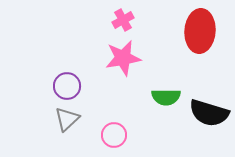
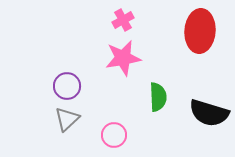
green semicircle: moved 8 px left; rotated 92 degrees counterclockwise
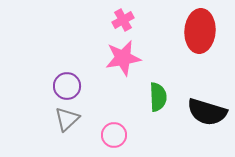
black semicircle: moved 2 px left, 1 px up
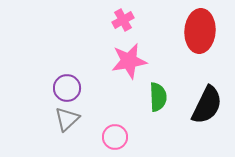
pink star: moved 6 px right, 3 px down
purple circle: moved 2 px down
black semicircle: moved 7 px up; rotated 81 degrees counterclockwise
pink circle: moved 1 px right, 2 px down
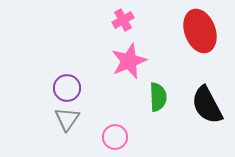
red ellipse: rotated 24 degrees counterclockwise
pink star: rotated 12 degrees counterclockwise
black semicircle: rotated 126 degrees clockwise
gray triangle: rotated 12 degrees counterclockwise
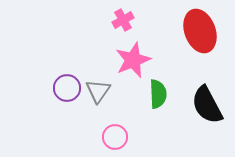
pink star: moved 4 px right, 1 px up
green semicircle: moved 3 px up
gray triangle: moved 31 px right, 28 px up
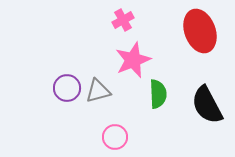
gray triangle: rotated 40 degrees clockwise
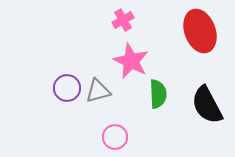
pink star: moved 2 px left, 1 px down; rotated 24 degrees counterclockwise
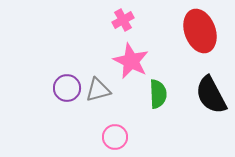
gray triangle: moved 1 px up
black semicircle: moved 4 px right, 10 px up
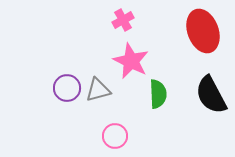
red ellipse: moved 3 px right
pink circle: moved 1 px up
